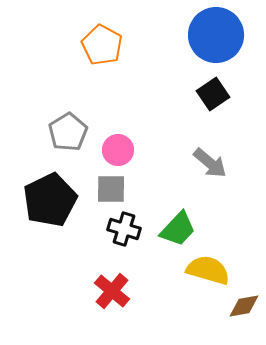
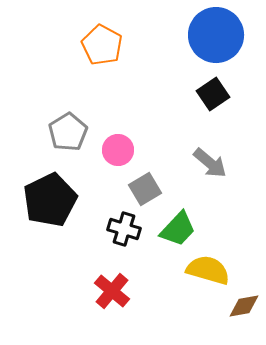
gray square: moved 34 px right; rotated 32 degrees counterclockwise
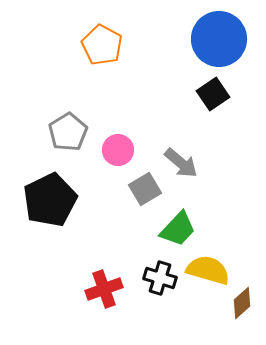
blue circle: moved 3 px right, 4 px down
gray arrow: moved 29 px left
black cross: moved 36 px right, 49 px down
red cross: moved 8 px left, 2 px up; rotated 30 degrees clockwise
brown diamond: moved 2 px left, 3 px up; rotated 32 degrees counterclockwise
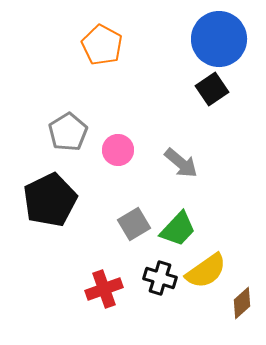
black square: moved 1 px left, 5 px up
gray square: moved 11 px left, 35 px down
yellow semicircle: moved 2 px left, 1 px down; rotated 129 degrees clockwise
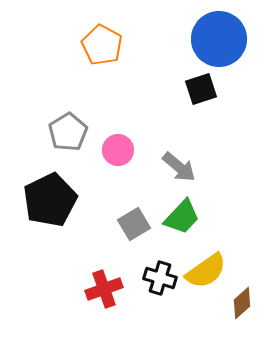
black square: moved 11 px left; rotated 16 degrees clockwise
gray arrow: moved 2 px left, 4 px down
green trapezoid: moved 4 px right, 12 px up
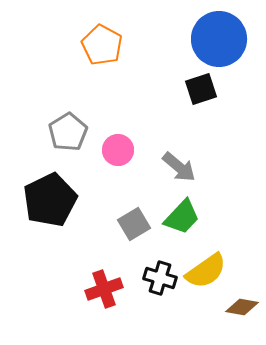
brown diamond: moved 4 px down; rotated 52 degrees clockwise
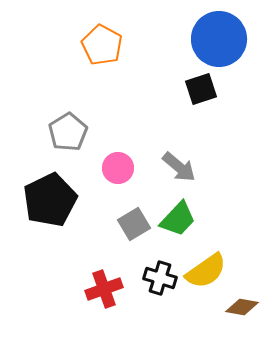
pink circle: moved 18 px down
green trapezoid: moved 4 px left, 2 px down
